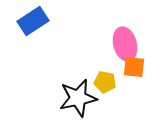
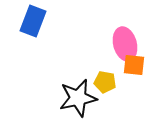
blue rectangle: rotated 36 degrees counterclockwise
orange square: moved 2 px up
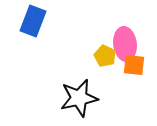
pink ellipse: rotated 8 degrees clockwise
yellow pentagon: moved 26 px up; rotated 15 degrees clockwise
black star: moved 1 px right
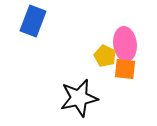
orange square: moved 9 px left, 4 px down
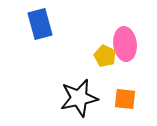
blue rectangle: moved 7 px right, 3 px down; rotated 36 degrees counterclockwise
orange square: moved 30 px down
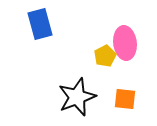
pink ellipse: moved 1 px up
yellow pentagon: rotated 20 degrees clockwise
black star: moved 2 px left, 1 px up; rotated 9 degrees counterclockwise
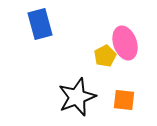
pink ellipse: rotated 12 degrees counterclockwise
orange square: moved 1 px left, 1 px down
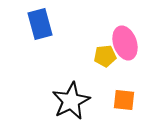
yellow pentagon: rotated 20 degrees clockwise
black star: moved 6 px left, 4 px down; rotated 6 degrees counterclockwise
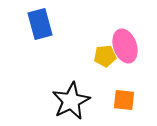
pink ellipse: moved 3 px down
